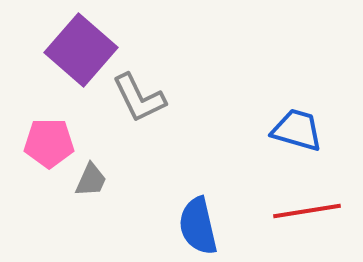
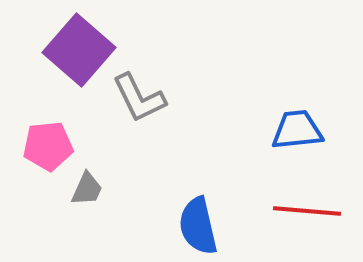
purple square: moved 2 px left
blue trapezoid: rotated 22 degrees counterclockwise
pink pentagon: moved 1 px left, 3 px down; rotated 6 degrees counterclockwise
gray trapezoid: moved 4 px left, 9 px down
red line: rotated 14 degrees clockwise
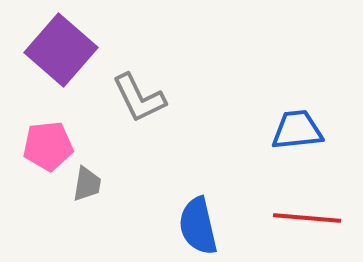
purple square: moved 18 px left
gray trapezoid: moved 5 px up; rotated 15 degrees counterclockwise
red line: moved 7 px down
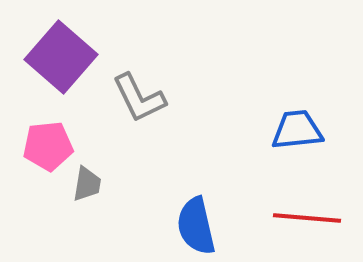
purple square: moved 7 px down
blue semicircle: moved 2 px left
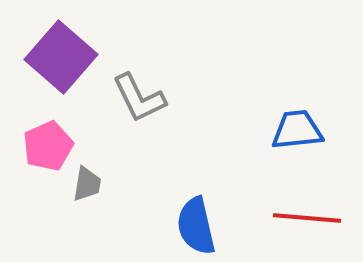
pink pentagon: rotated 18 degrees counterclockwise
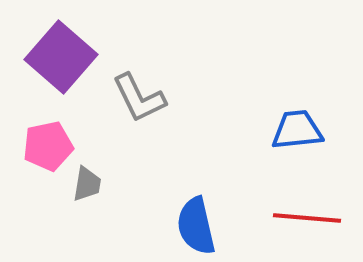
pink pentagon: rotated 12 degrees clockwise
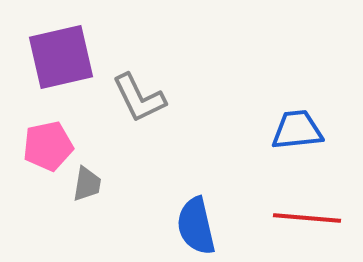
purple square: rotated 36 degrees clockwise
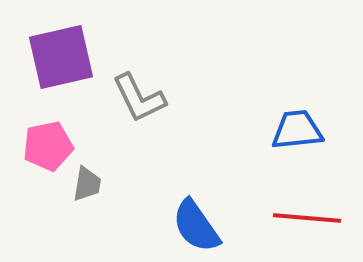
blue semicircle: rotated 22 degrees counterclockwise
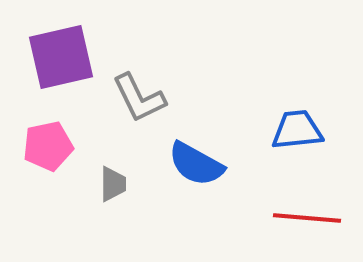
gray trapezoid: moved 26 px right; rotated 9 degrees counterclockwise
blue semicircle: moved 62 px up; rotated 26 degrees counterclockwise
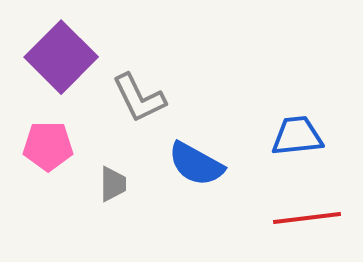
purple square: rotated 32 degrees counterclockwise
blue trapezoid: moved 6 px down
pink pentagon: rotated 12 degrees clockwise
red line: rotated 12 degrees counterclockwise
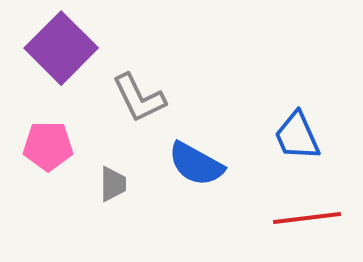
purple square: moved 9 px up
blue trapezoid: rotated 108 degrees counterclockwise
